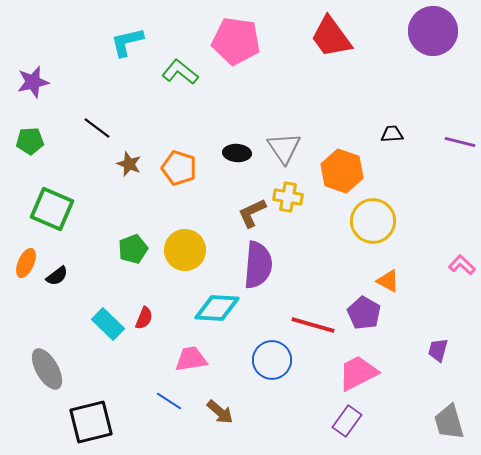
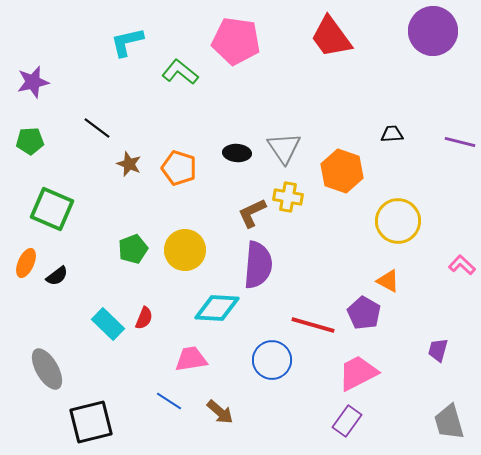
yellow circle at (373, 221): moved 25 px right
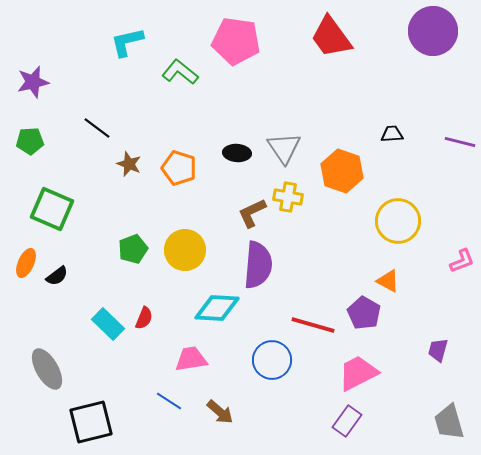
pink L-shape at (462, 265): moved 4 px up; rotated 116 degrees clockwise
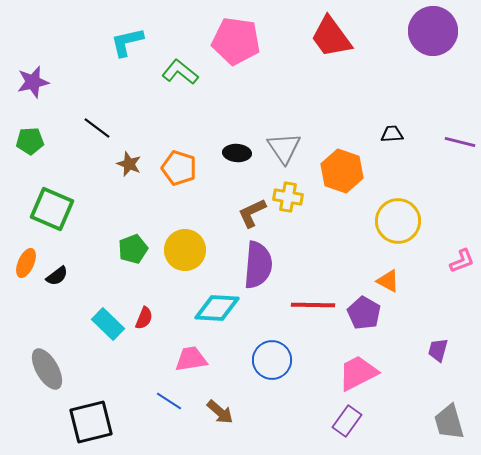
red line at (313, 325): moved 20 px up; rotated 15 degrees counterclockwise
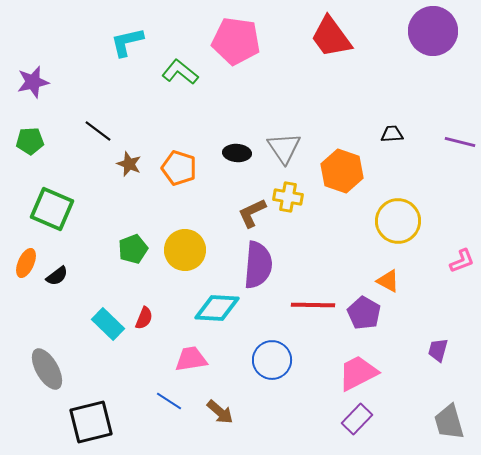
black line at (97, 128): moved 1 px right, 3 px down
purple rectangle at (347, 421): moved 10 px right, 2 px up; rotated 8 degrees clockwise
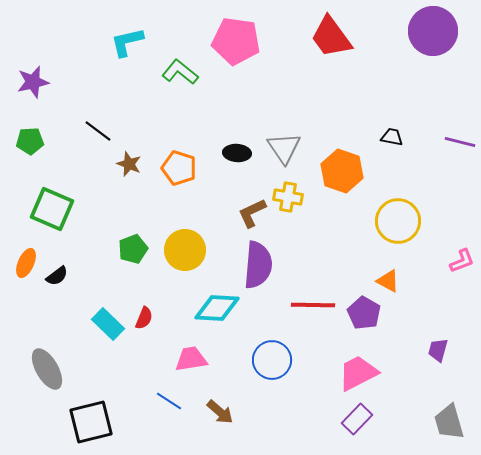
black trapezoid at (392, 134): moved 3 px down; rotated 15 degrees clockwise
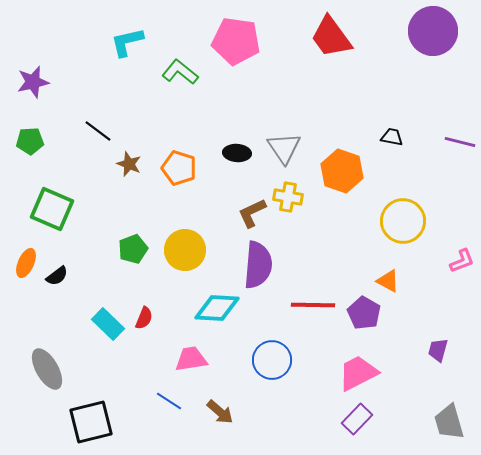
yellow circle at (398, 221): moved 5 px right
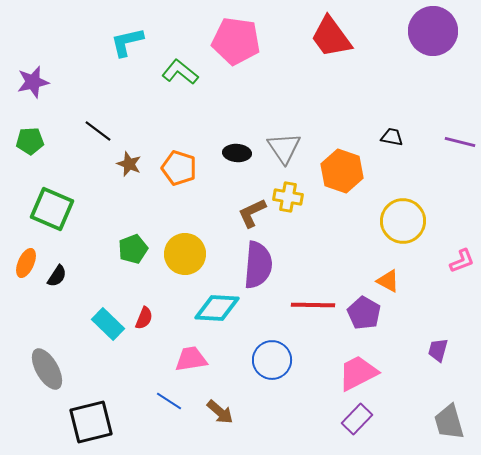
yellow circle at (185, 250): moved 4 px down
black semicircle at (57, 276): rotated 20 degrees counterclockwise
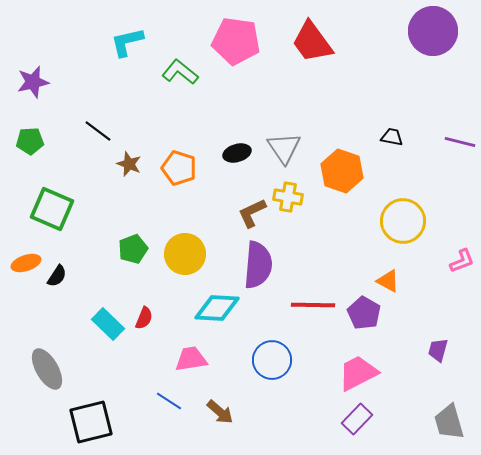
red trapezoid at (331, 37): moved 19 px left, 5 px down
black ellipse at (237, 153): rotated 20 degrees counterclockwise
orange ellipse at (26, 263): rotated 48 degrees clockwise
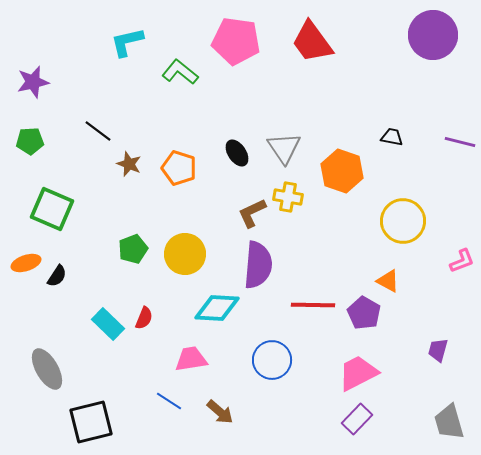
purple circle at (433, 31): moved 4 px down
black ellipse at (237, 153): rotated 72 degrees clockwise
